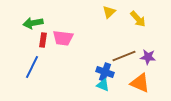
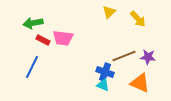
red rectangle: rotated 72 degrees counterclockwise
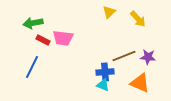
blue cross: rotated 24 degrees counterclockwise
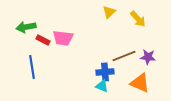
green arrow: moved 7 px left, 4 px down
blue line: rotated 35 degrees counterclockwise
cyan triangle: moved 1 px left, 1 px down
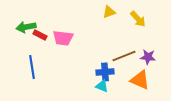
yellow triangle: rotated 24 degrees clockwise
red rectangle: moved 3 px left, 5 px up
orange triangle: moved 3 px up
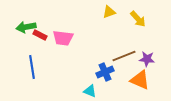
purple star: moved 1 px left, 2 px down
blue cross: rotated 18 degrees counterclockwise
cyan triangle: moved 12 px left, 5 px down
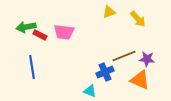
pink trapezoid: moved 1 px right, 6 px up
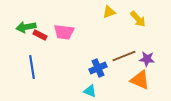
blue cross: moved 7 px left, 4 px up
